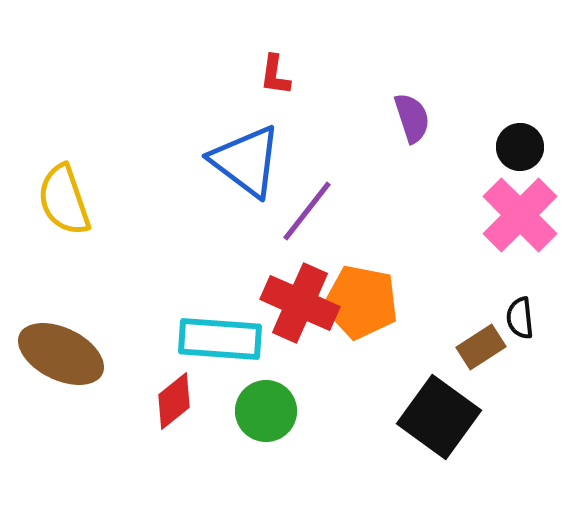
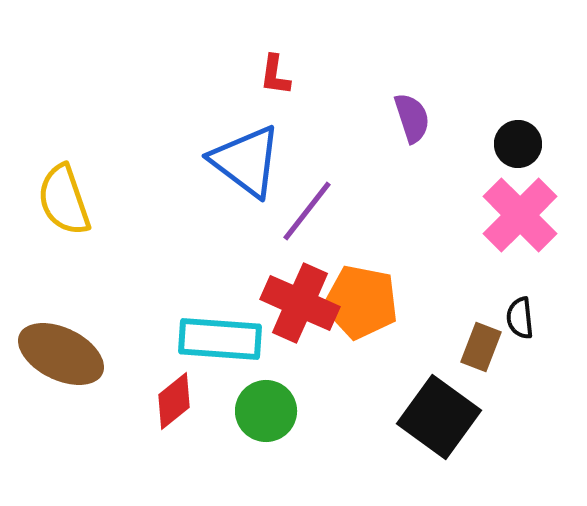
black circle: moved 2 px left, 3 px up
brown rectangle: rotated 36 degrees counterclockwise
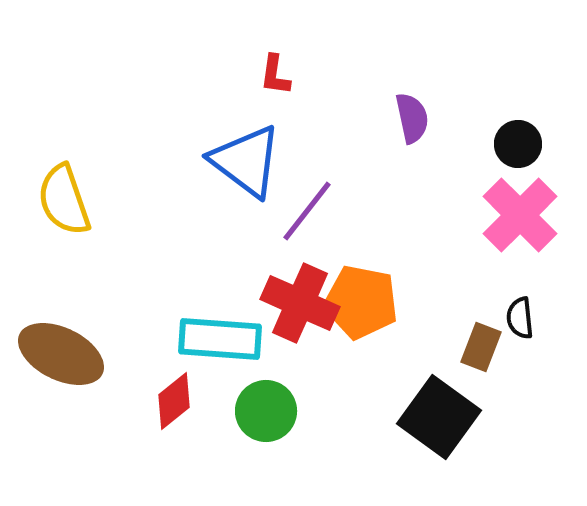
purple semicircle: rotated 6 degrees clockwise
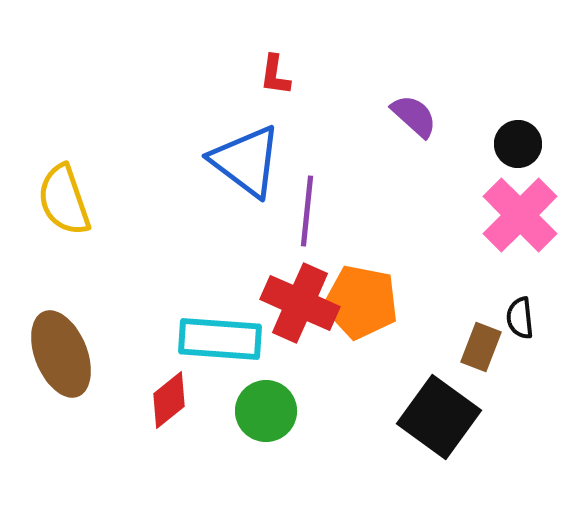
purple semicircle: moved 2 px right, 2 px up; rotated 36 degrees counterclockwise
purple line: rotated 32 degrees counterclockwise
brown ellipse: rotated 42 degrees clockwise
red diamond: moved 5 px left, 1 px up
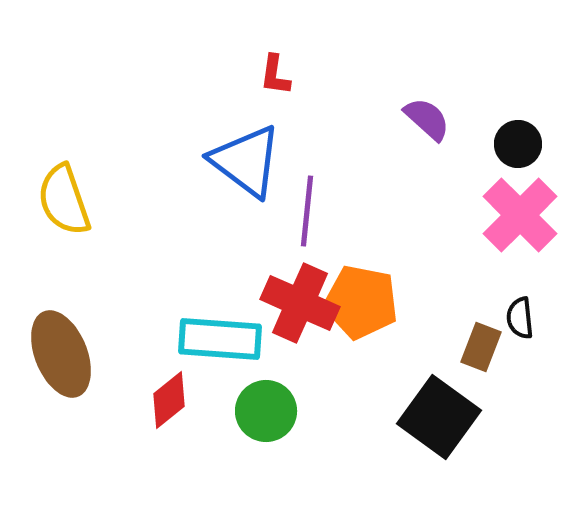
purple semicircle: moved 13 px right, 3 px down
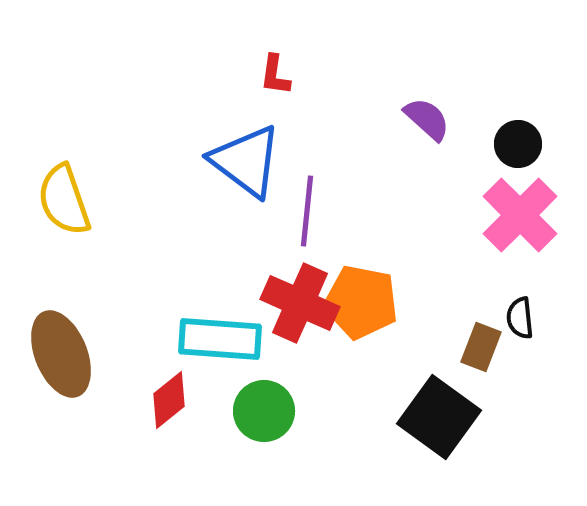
green circle: moved 2 px left
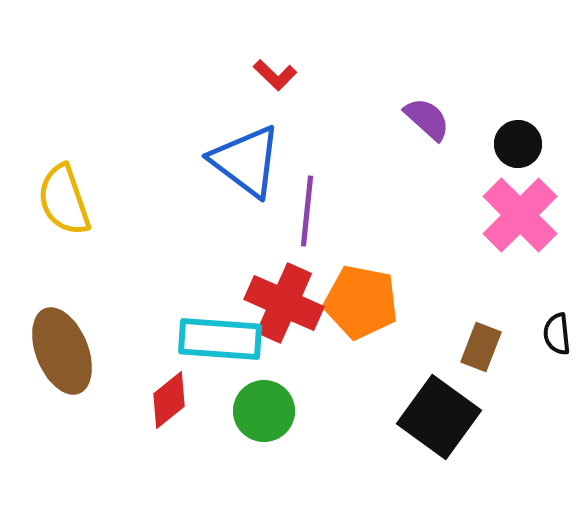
red L-shape: rotated 54 degrees counterclockwise
red cross: moved 16 px left
black semicircle: moved 37 px right, 16 px down
brown ellipse: moved 1 px right, 3 px up
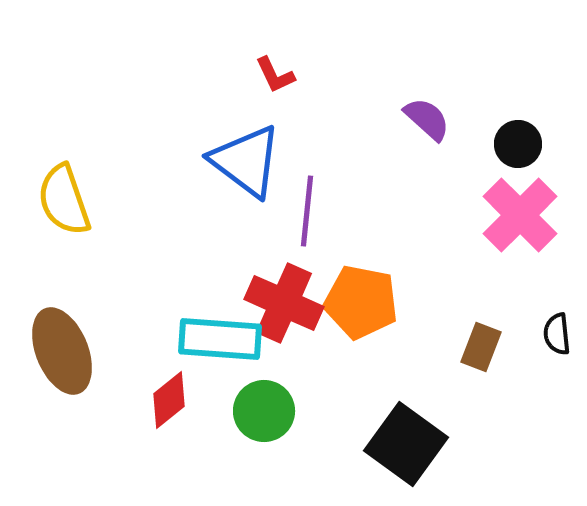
red L-shape: rotated 21 degrees clockwise
black square: moved 33 px left, 27 px down
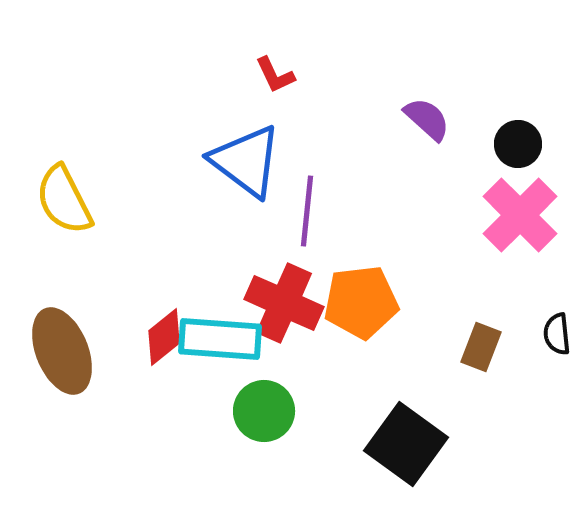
yellow semicircle: rotated 8 degrees counterclockwise
orange pentagon: rotated 18 degrees counterclockwise
red diamond: moved 5 px left, 63 px up
